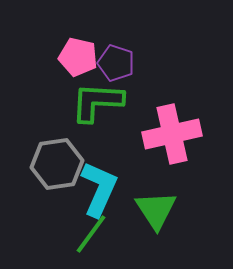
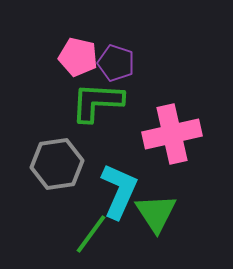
cyan L-shape: moved 20 px right, 2 px down
green triangle: moved 3 px down
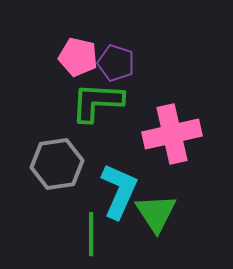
green line: rotated 36 degrees counterclockwise
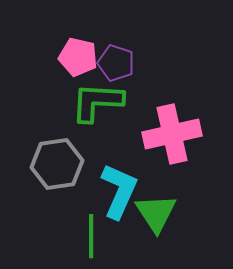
green line: moved 2 px down
